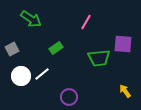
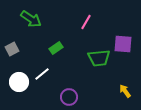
white circle: moved 2 px left, 6 px down
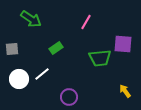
gray square: rotated 24 degrees clockwise
green trapezoid: moved 1 px right
white circle: moved 3 px up
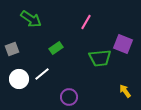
purple square: rotated 18 degrees clockwise
gray square: rotated 16 degrees counterclockwise
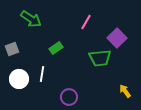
purple square: moved 6 px left, 6 px up; rotated 24 degrees clockwise
white line: rotated 42 degrees counterclockwise
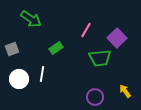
pink line: moved 8 px down
purple circle: moved 26 px right
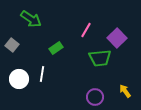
gray square: moved 4 px up; rotated 32 degrees counterclockwise
